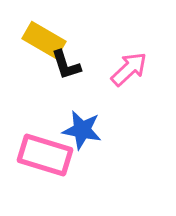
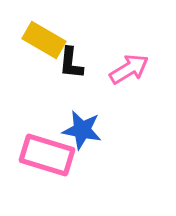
black L-shape: moved 5 px right, 2 px up; rotated 24 degrees clockwise
pink arrow: rotated 12 degrees clockwise
pink rectangle: moved 2 px right
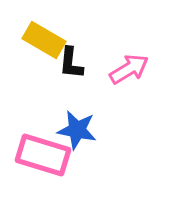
blue star: moved 5 px left
pink rectangle: moved 4 px left
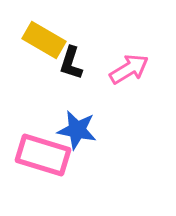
black L-shape: rotated 12 degrees clockwise
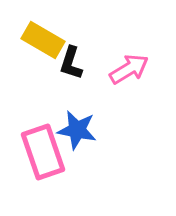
yellow rectangle: moved 1 px left
pink rectangle: moved 3 px up; rotated 54 degrees clockwise
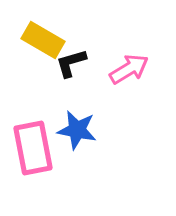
black L-shape: rotated 56 degrees clockwise
pink rectangle: moved 10 px left, 4 px up; rotated 8 degrees clockwise
